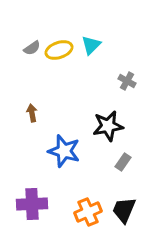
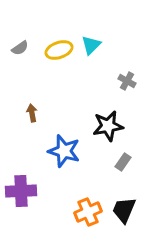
gray semicircle: moved 12 px left
purple cross: moved 11 px left, 13 px up
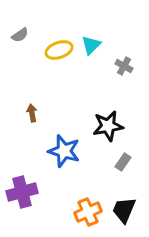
gray semicircle: moved 13 px up
gray cross: moved 3 px left, 15 px up
purple cross: moved 1 px right, 1 px down; rotated 12 degrees counterclockwise
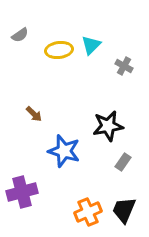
yellow ellipse: rotated 12 degrees clockwise
brown arrow: moved 2 px right, 1 px down; rotated 144 degrees clockwise
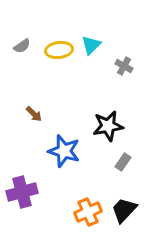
gray semicircle: moved 2 px right, 11 px down
black trapezoid: rotated 20 degrees clockwise
